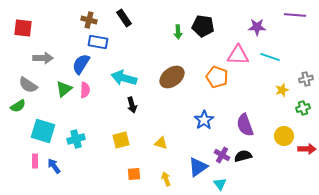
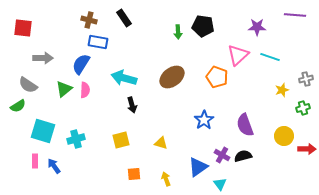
pink triangle: rotated 45 degrees counterclockwise
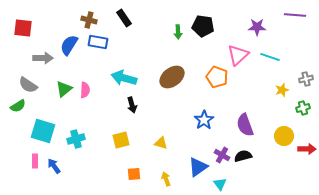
blue semicircle: moved 12 px left, 19 px up
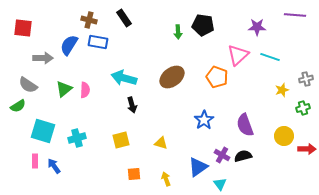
black pentagon: moved 1 px up
cyan cross: moved 1 px right, 1 px up
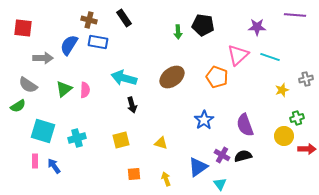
green cross: moved 6 px left, 10 px down
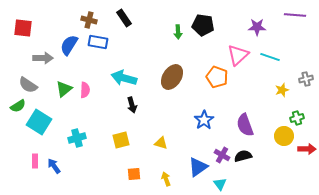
brown ellipse: rotated 20 degrees counterclockwise
cyan square: moved 4 px left, 9 px up; rotated 15 degrees clockwise
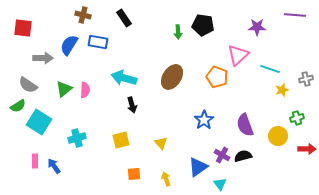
brown cross: moved 6 px left, 5 px up
cyan line: moved 12 px down
yellow circle: moved 6 px left
yellow triangle: rotated 32 degrees clockwise
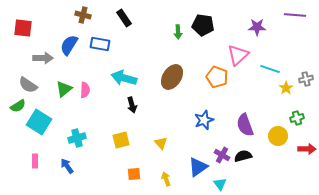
blue rectangle: moved 2 px right, 2 px down
yellow star: moved 4 px right, 2 px up; rotated 16 degrees counterclockwise
blue star: rotated 12 degrees clockwise
blue arrow: moved 13 px right
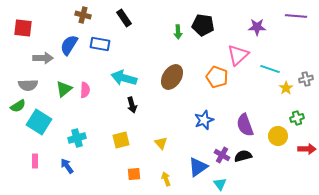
purple line: moved 1 px right, 1 px down
gray semicircle: rotated 36 degrees counterclockwise
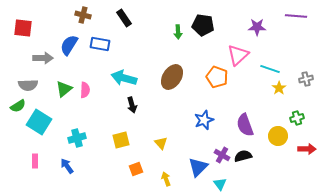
yellow star: moved 7 px left
blue triangle: rotated 10 degrees counterclockwise
orange square: moved 2 px right, 5 px up; rotated 16 degrees counterclockwise
